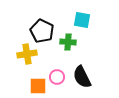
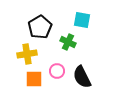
black pentagon: moved 2 px left, 4 px up; rotated 15 degrees clockwise
green cross: rotated 21 degrees clockwise
pink circle: moved 6 px up
orange square: moved 4 px left, 7 px up
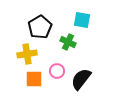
black semicircle: moved 1 px left, 2 px down; rotated 65 degrees clockwise
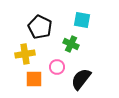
black pentagon: rotated 15 degrees counterclockwise
green cross: moved 3 px right, 2 px down
yellow cross: moved 2 px left
pink circle: moved 4 px up
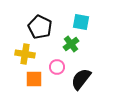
cyan square: moved 1 px left, 2 px down
green cross: rotated 28 degrees clockwise
yellow cross: rotated 18 degrees clockwise
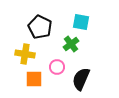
black semicircle: rotated 15 degrees counterclockwise
